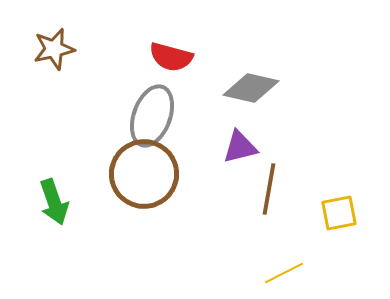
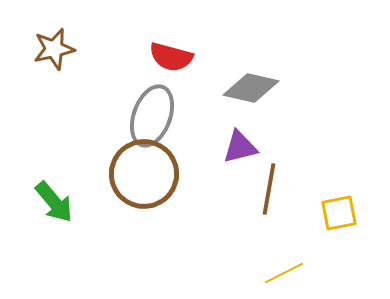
green arrow: rotated 21 degrees counterclockwise
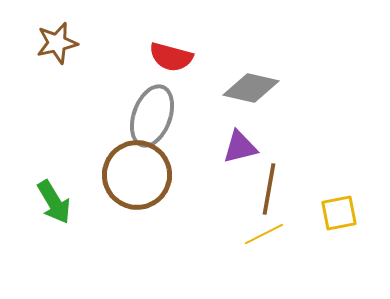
brown star: moved 3 px right, 6 px up
brown circle: moved 7 px left, 1 px down
green arrow: rotated 9 degrees clockwise
yellow line: moved 20 px left, 39 px up
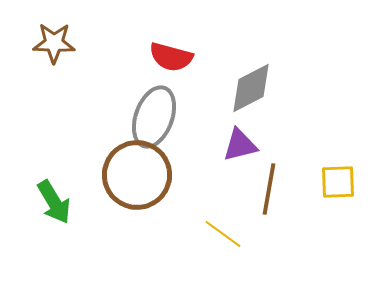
brown star: moved 3 px left; rotated 15 degrees clockwise
gray diamond: rotated 40 degrees counterclockwise
gray ellipse: moved 2 px right, 1 px down
purple triangle: moved 2 px up
yellow square: moved 1 px left, 31 px up; rotated 9 degrees clockwise
yellow line: moved 41 px left; rotated 63 degrees clockwise
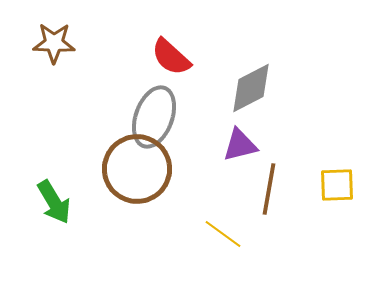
red semicircle: rotated 27 degrees clockwise
brown circle: moved 6 px up
yellow square: moved 1 px left, 3 px down
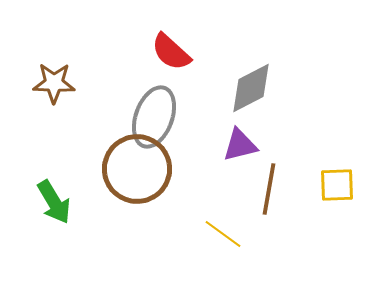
brown star: moved 40 px down
red semicircle: moved 5 px up
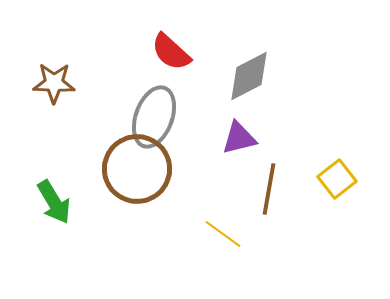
gray diamond: moved 2 px left, 12 px up
purple triangle: moved 1 px left, 7 px up
yellow square: moved 6 px up; rotated 36 degrees counterclockwise
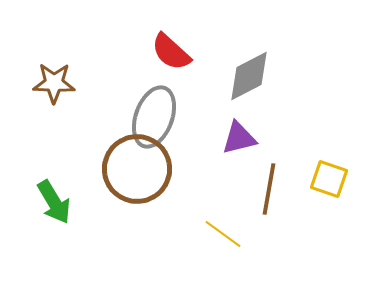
yellow square: moved 8 px left; rotated 33 degrees counterclockwise
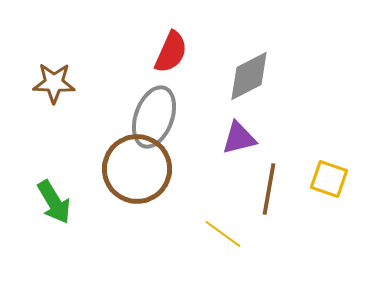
red semicircle: rotated 108 degrees counterclockwise
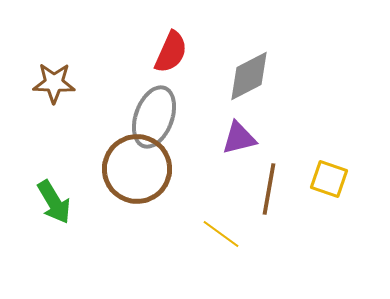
yellow line: moved 2 px left
